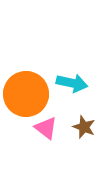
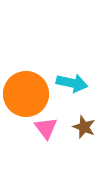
pink triangle: rotated 15 degrees clockwise
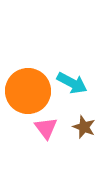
cyan arrow: rotated 16 degrees clockwise
orange circle: moved 2 px right, 3 px up
